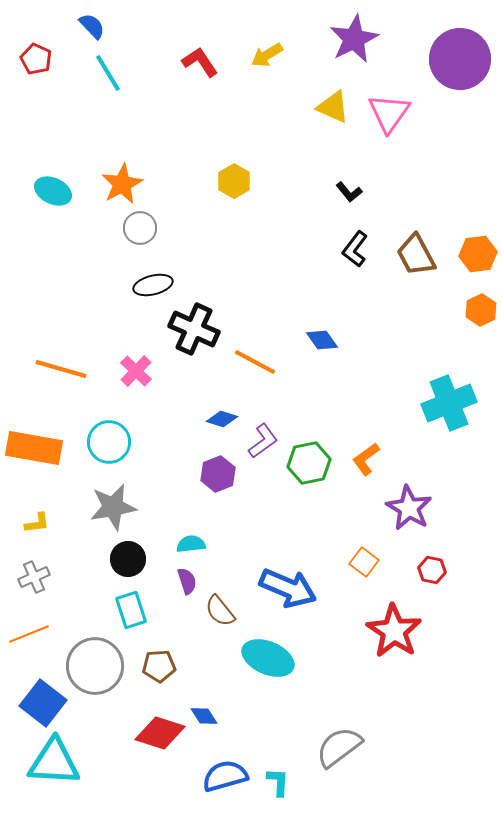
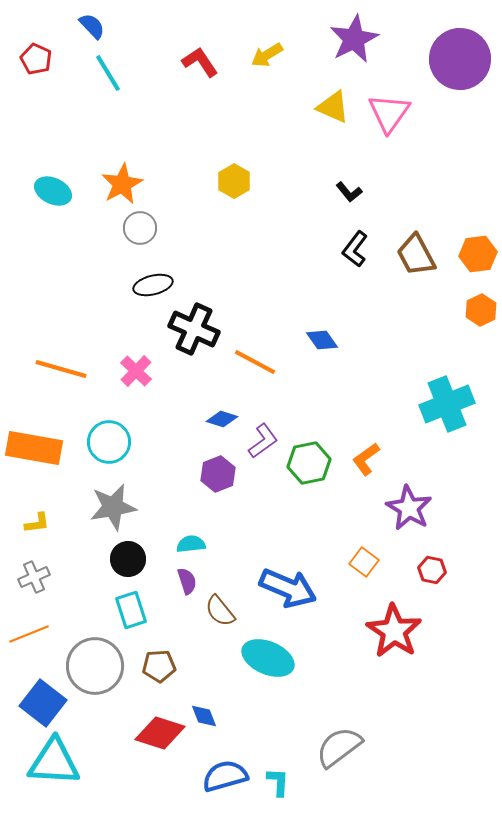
cyan cross at (449, 403): moved 2 px left, 1 px down
blue diamond at (204, 716): rotated 12 degrees clockwise
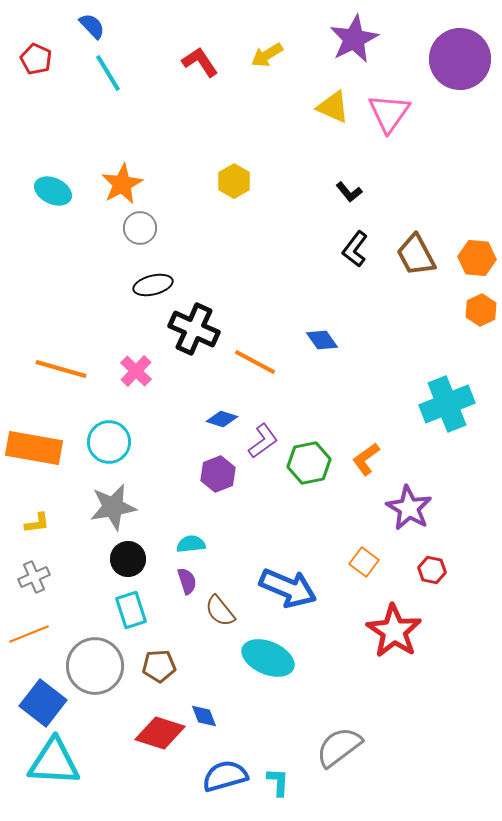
orange hexagon at (478, 254): moved 1 px left, 4 px down; rotated 12 degrees clockwise
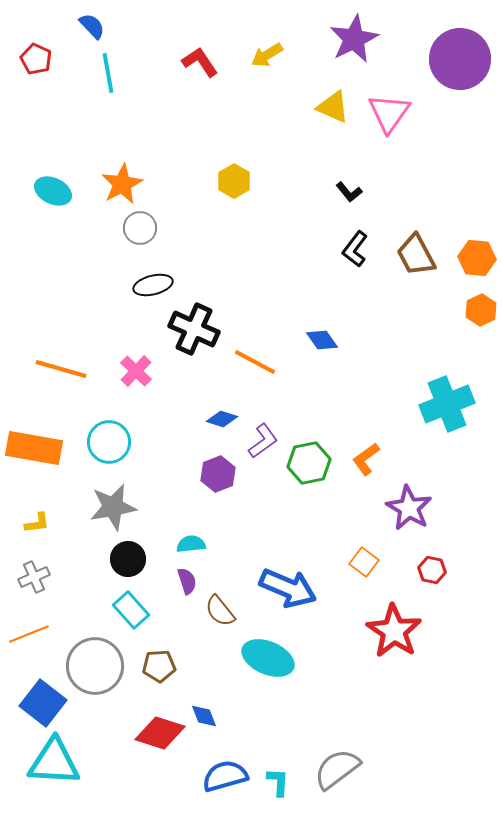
cyan line at (108, 73): rotated 21 degrees clockwise
cyan rectangle at (131, 610): rotated 24 degrees counterclockwise
gray semicircle at (339, 747): moved 2 px left, 22 px down
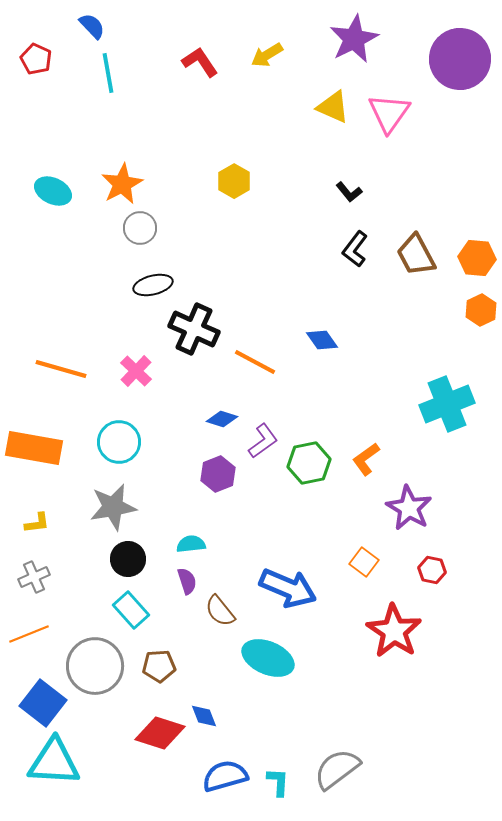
cyan circle at (109, 442): moved 10 px right
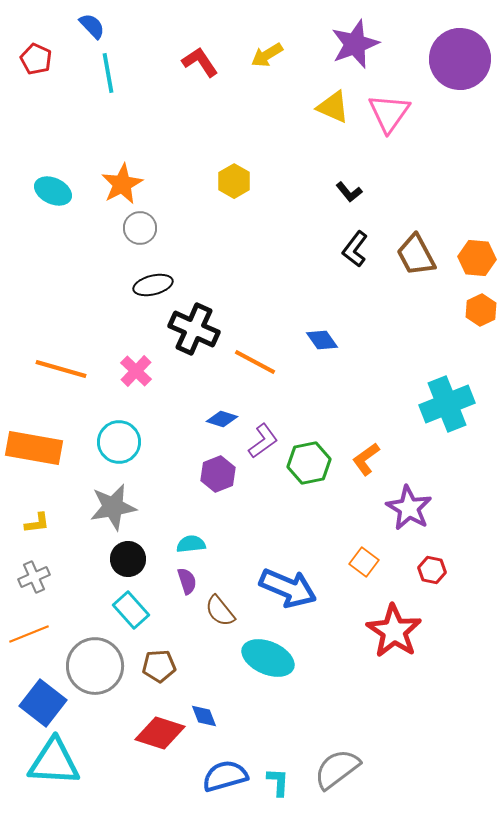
purple star at (354, 39): moved 1 px right, 5 px down; rotated 6 degrees clockwise
